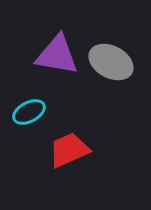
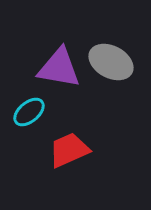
purple triangle: moved 2 px right, 13 px down
cyan ellipse: rotated 12 degrees counterclockwise
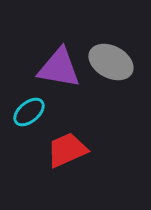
red trapezoid: moved 2 px left
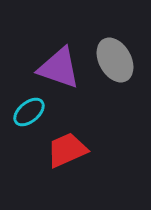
gray ellipse: moved 4 px right, 2 px up; rotated 33 degrees clockwise
purple triangle: rotated 9 degrees clockwise
